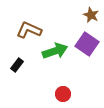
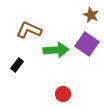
green arrow: moved 1 px right, 1 px up; rotated 15 degrees clockwise
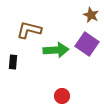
brown L-shape: rotated 10 degrees counterclockwise
black rectangle: moved 4 px left, 3 px up; rotated 32 degrees counterclockwise
red circle: moved 1 px left, 2 px down
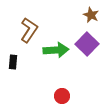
brown L-shape: rotated 110 degrees clockwise
purple square: rotated 10 degrees clockwise
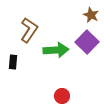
purple square: moved 2 px up
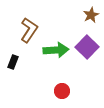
brown star: rotated 21 degrees clockwise
purple square: moved 5 px down
black rectangle: rotated 16 degrees clockwise
red circle: moved 5 px up
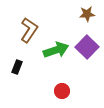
brown star: moved 4 px left, 1 px up; rotated 21 degrees clockwise
green arrow: rotated 15 degrees counterclockwise
black rectangle: moved 4 px right, 5 px down
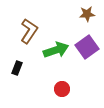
brown L-shape: moved 1 px down
purple square: rotated 10 degrees clockwise
black rectangle: moved 1 px down
red circle: moved 2 px up
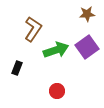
brown L-shape: moved 4 px right, 2 px up
red circle: moved 5 px left, 2 px down
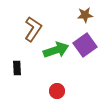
brown star: moved 2 px left, 1 px down
purple square: moved 2 px left, 2 px up
black rectangle: rotated 24 degrees counterclockwise
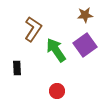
green arrow: rotated 105 degrees counterclockwise
